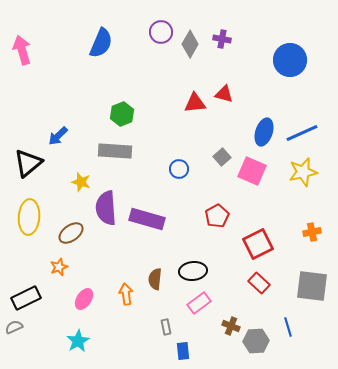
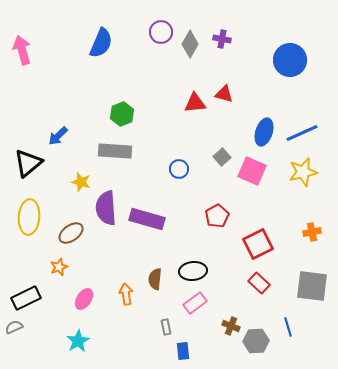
pink rectangle at (199, 303): moved 4 px left
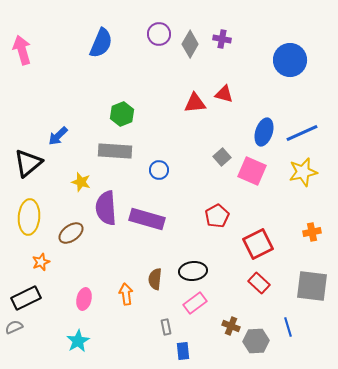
purple circle at (161, 32): moved 2 px left, 2 px down
blue circle at (179, 169): moved 20 px left, 1 px down
orange star at (59, 267): moved 18 px left, 5 px up
pink ellipse at (84, 299): rotated 20 degrees counterclockwise
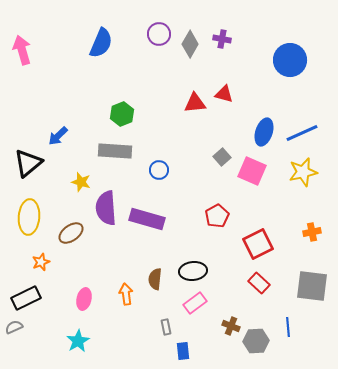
blue line at (288, 327): rotated 12 degrees clockwise
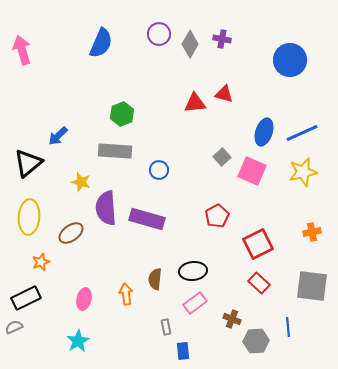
brown cross at (231, 326): moved 1 px right, 7 px up
